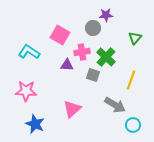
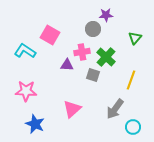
gray circle: moved 1 px down
pink square: moved 10 px left
cyan L-shape: moved 4 px left, 1 px up
gray arrow: moved 4 px down; rotated 95 degrees clockwise
cyan circle: moved 2 px down
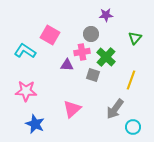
gray circle: moved 2 px left, 5 px down
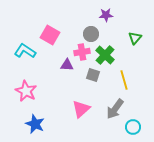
green cross: moved 1 px left, 2 px up
yellow line: moved 7 px left; rotated 36 degrees counterclockwise
pink star: rotated 25 degrees clockwise
pink triangle: moved 9 px right
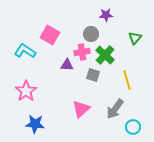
yellow line: moved 3 px right
pink star: rotated 10 degrees clockwise
blue star: rotated 18 degrees counterclockwise
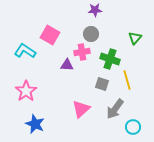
purple star: moved 11 px left, 5 px up
green cross: moved 5 px right, 4 px down; rotated 24 degrees counterclockwise
gray square: moved 9 px right, 9 px down
blue star: rotated 18 degrees clockwise
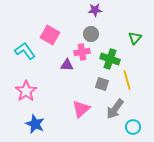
cyan L-shape: rotated 20 degrees clockwise
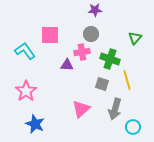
pink square: rotated 30 degrees counterclockwise
gray arrow: rotated 20 degrees counterclockwise
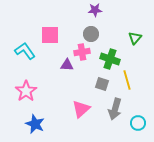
cyan circle: moved 5 px right, 4 px up
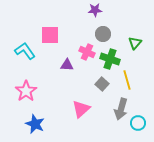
gray circle: moved 12 px right
green triangle: moved 5 px down
pink cross: moved 5 px right; rotated 35 degrees clockwise
gray square: rotated 24 degrees clockwise
gray arrow: moved 6 px right
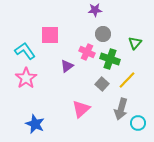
purple triangle: moved 1 px down; rotated 40 degrees counterclockwise
yellow line: rotated 60 degrees clockwise
pink star: moved 13 px up
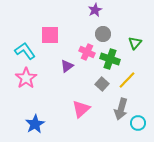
purple star: rotated 24 degrees counterclockwise
blue star: rotated 18 degrees clockwise
